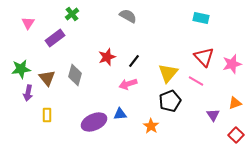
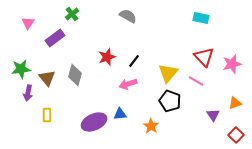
black pentagon: rotated 30 degrees counterclockwise
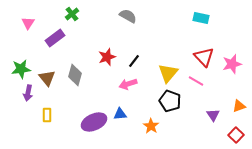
orange triangle: moved 4 px right, 3 px down
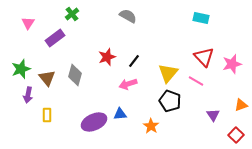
green star: rotated 12 degrees counterclockwise
purple arrow: moved 2 px down
orange triangle: moved 2 px right, 1 px up
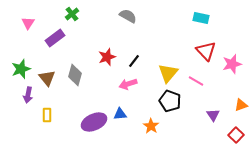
red triangle: moved 2 px right, 6 px up
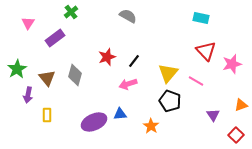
green cross: moved 1 px left, 2 px up
green star: moved 4 px left; rotated 12 degrees counterclockwise
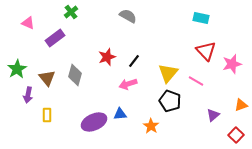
pink triangle: rotated 40 degrees counterclockwise
purple triangle: rotated 24 degrees clockwise
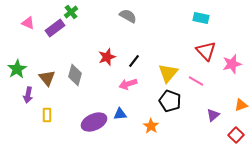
purple rectangle: moved 10 px up
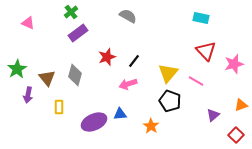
purple rectangle: moved 23 px right, 5 px down
pink star: moved 2 px right
yellow rectangle: moved 12 px right, 8 px up
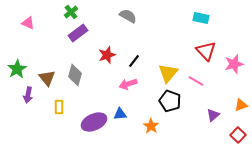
red star: moved 2 px up
red square: moved 2 px right
